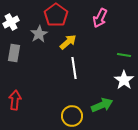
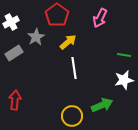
red pentagon: moved 1 px right
gray star: moved 3 px left, 3 px down
gray rectangle: rotated 48 degrees clockwise
white star: rotated 24 degrees clockwise
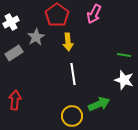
pink arrow: moved 6 px left, 4 px up
yellow arrow: rotated 126 degrees clockwise
white line: moved 1 px left, 6 px down
white star: rotated 30 degrees clockwise
green arrow: moved 3 px left, 1 px up
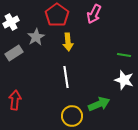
white line: moved 7 px left, 3 px down
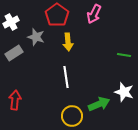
gray star: rotated 24 degrees counterclockwise
white star: moved 12 px down
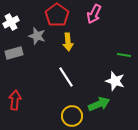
gray star: moved 1 px right, 1 px up
gray rectangle: rotated 18 degrees clockwise
white line: rotated 25 degrees counterclockwise
white star: moved 9 px left, 11 px up
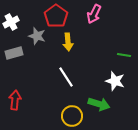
red pentagon: moved 1 px left, 1 px down
green arrow: rotated 40 degrees clockwise
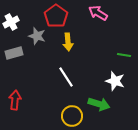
pink arrow: moved 4 px right, 1 px up; rotated 96 degrees clockwise
